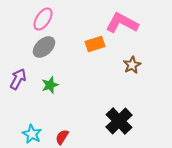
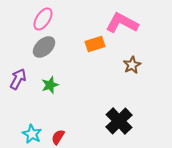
red semicircle: moved 4 px left
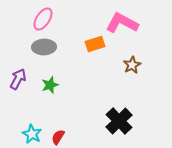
gray ellipse: rotated 40 degrees clockwise
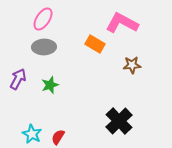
orange rectangle: rotated 48 degrees clockwise
brown star: rotated 24 degrees clockwise
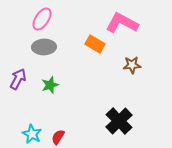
pink ellipse: moved 1 px left
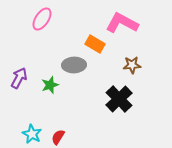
gray ellipse: moved 30 px right, 18 px down
purple arrow: moved 1 px right, 1 px up
black cross: moved 22 px up
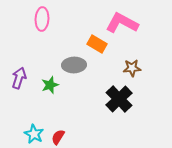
pink ellipse: rotated 30 degrees counterclockwise
orange rectangle: moved 2 px right
brown star: moved 3 px down
purple arrow: rotated 10 degrees counterclockwise
cyan star: moved 2 px right
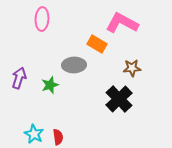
red semicircle: rotated 140 degrees clockwise
